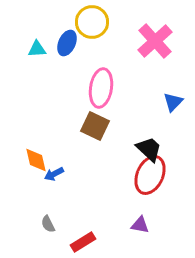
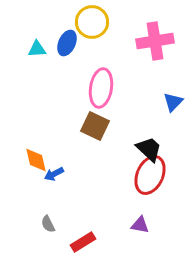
pink cross: rotated 33 degrees clockwise
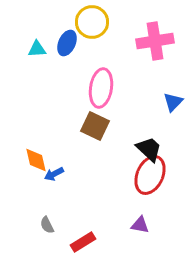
gray semicircle: moved 1 px left, 1 px down
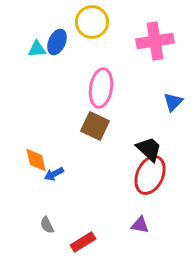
blue ellipse: moved 10 px left, 1 px up
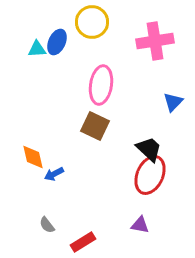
pink ellipse: moved 3 px up
orange diamond: moved 3 px left, 3 px up
gray semicircle: rotated 12 degrees counterclockwise
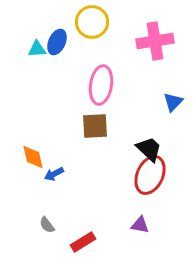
brown square: rotated 28 degrees counterclockwise
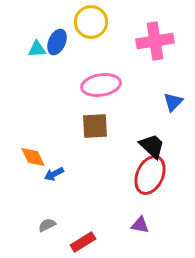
yellow circle: moved 1 px left
pink ellipse: rotated 72 degrees clockwise
black trapezoid: moved 3 px right, 3 px up
orange diamond: rotated 12 degrees counterclockwise
gray semicircle: rotated 102 degrees clockwise
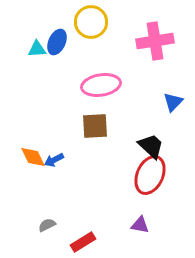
black trapezoid: moved 1 px left
blue arrow: moved 14 px up
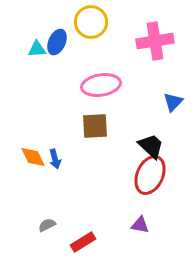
blue arrow: moved 1 px right, 1 px up; rotated 78 degrees counterclockwise
